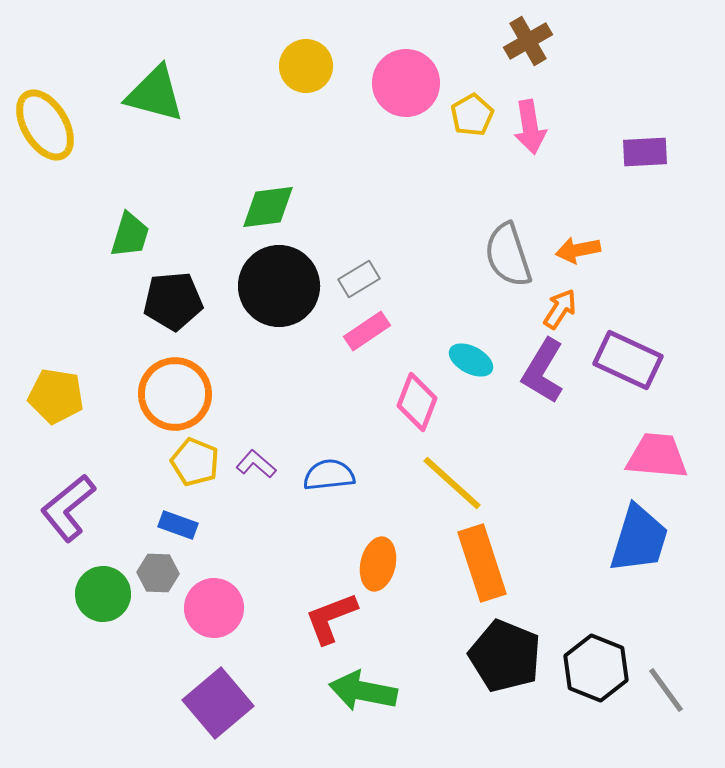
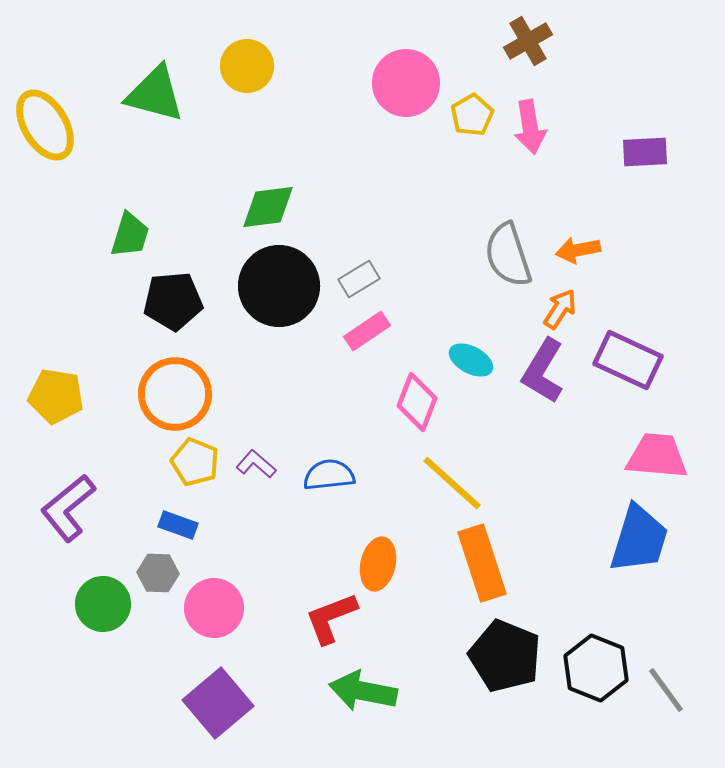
yellow circle at (306, 66): moved 59 px left
green circle at (103, 594): moved 10 px down
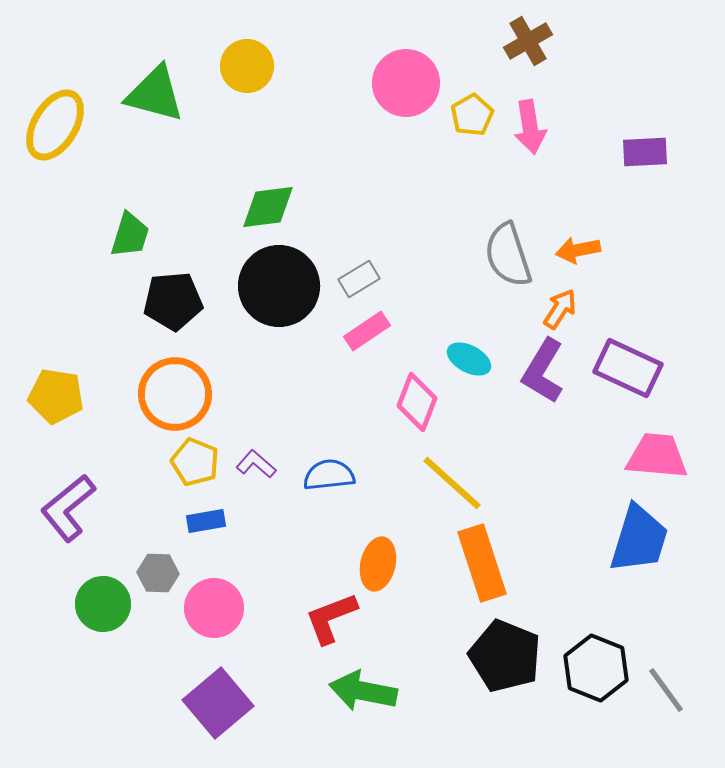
yellow ellipse at (45, 125): moved 10 px right; rotated 62 degrees clockwise
cyan ellipse at (471, 360): moved 2 px left, 1 px up
purple rectangle at (628, 360): moved 8 px down
blue rectangle at (178, 525): moved 28 px right, 4 px up; rotated 30 degrees counterclockwise
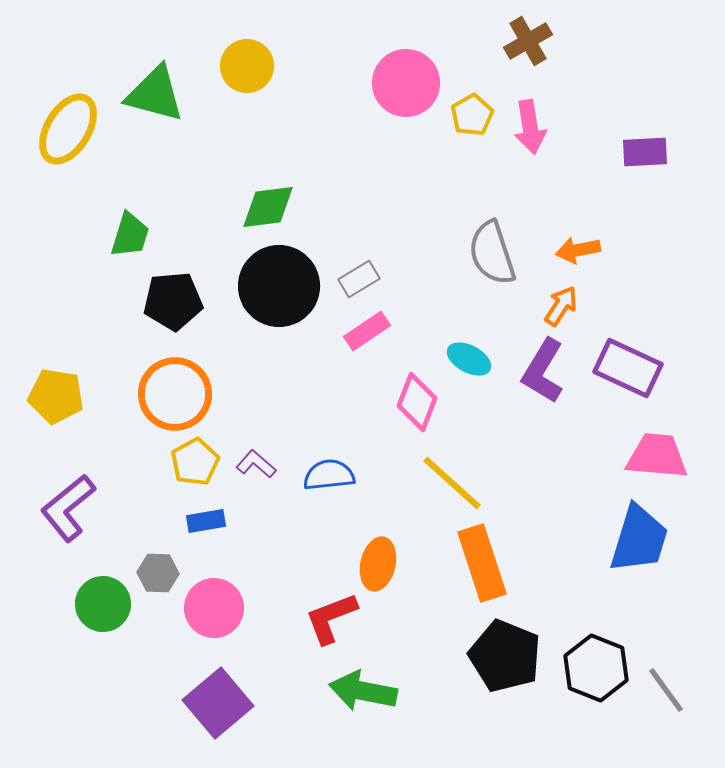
yellow ellipse at (55, 125): moved 13 px right, 4 px down
gray semicircle at (508, 255): moved 16 px left, 2 px up
orange arrow at (560, 309): moved 1 px right, 3 px up
yellow pentagon at (195, 462): rotated 21 degrees clockwise
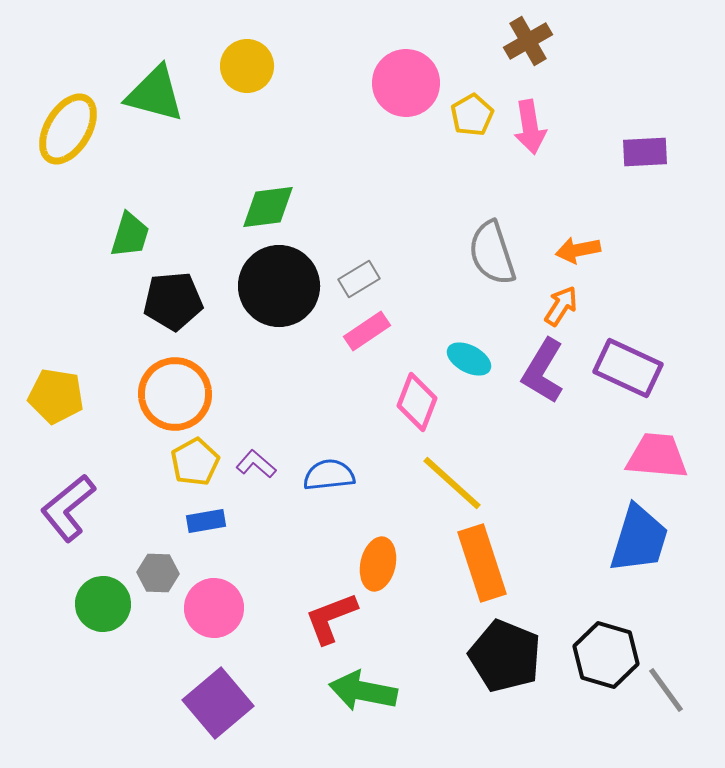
black hexagon at (596, 668): moved 10 px right, 13 px up; rotated 6 degrees counterclockwise
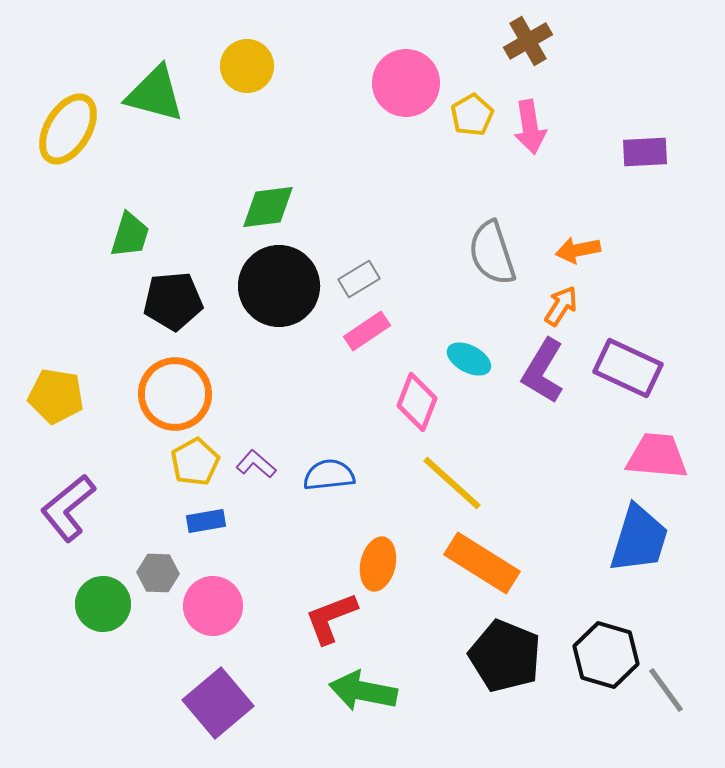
orange rectangle at (482, 563): rotated 40 degrees counterclockwise
pink circle at (214, 608): moved 1 px left, 2 px up
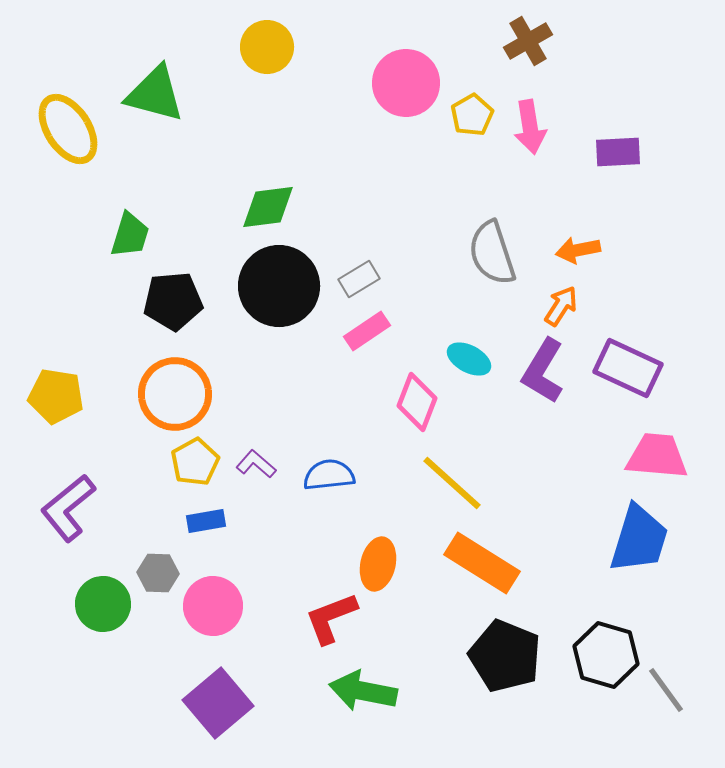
yellow circle at (247, 66): moved 20 px right, 19 px up
yellow ellipse at (68, 129): rotated 64 degrees counterclockwise
purple rectangle at (645, 152): moved 27 px left
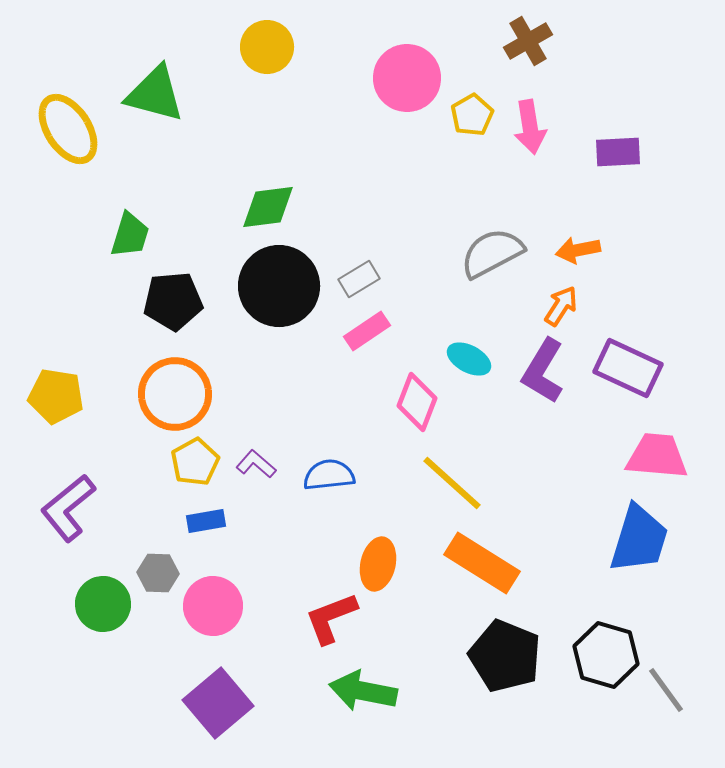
pink circle at (406, 83): moved 1 px right, 5 px up
gray semicircle at (492, 253): rotated 80 degrees clockwise
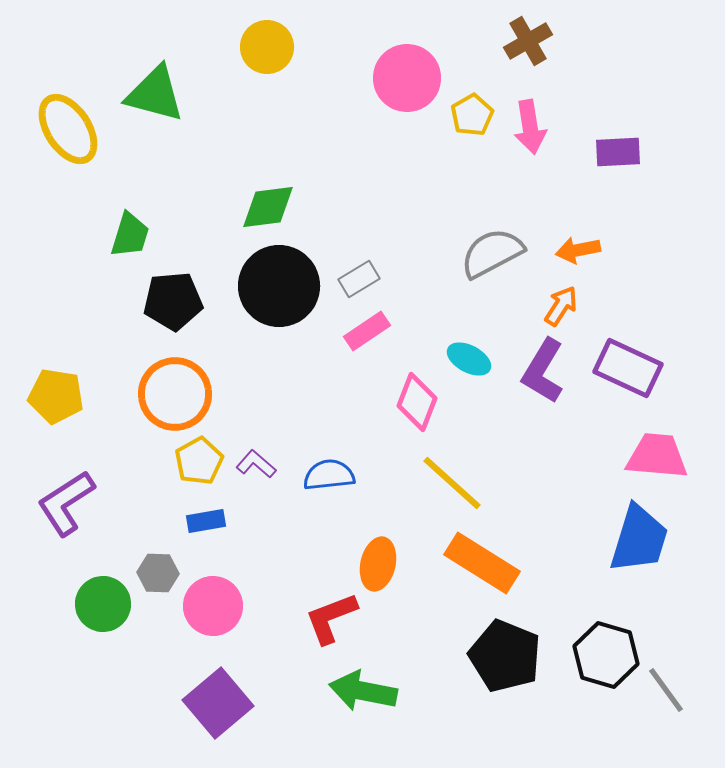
yellow pentagon at (195, 462): moved 4 px right, 1 px up
purple L-shape at (68, 508): moved 2 px left, 5 px up; rotated 6 degrees clockwise
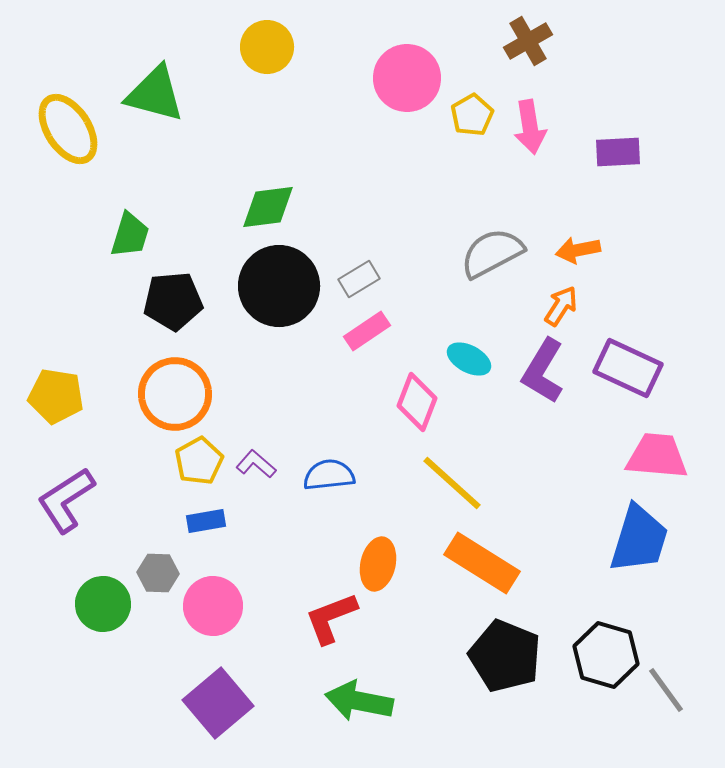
purple L-shape at (66, 503): moved 3 px up
green arrow at (363, 691): moved 4 px left, 10 px down
